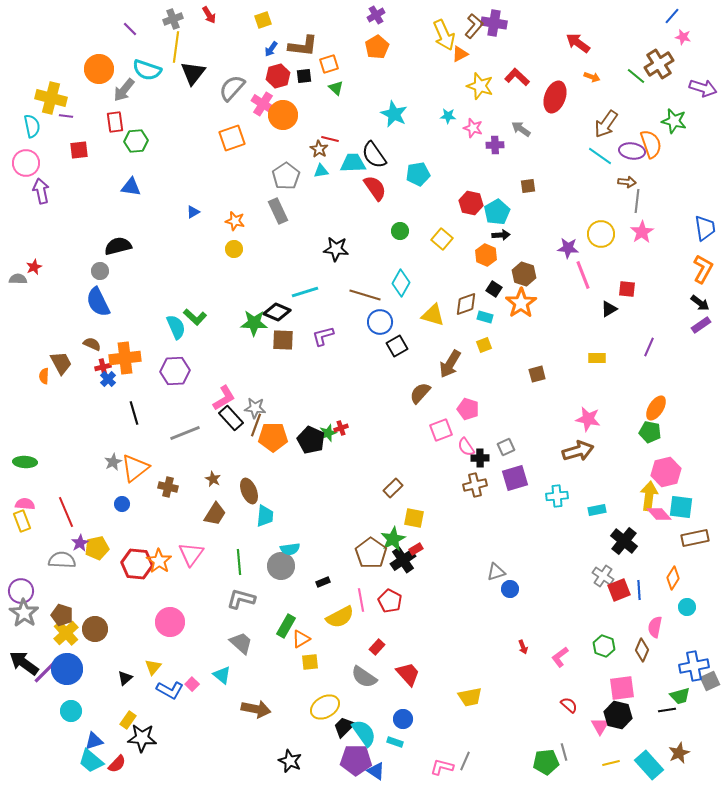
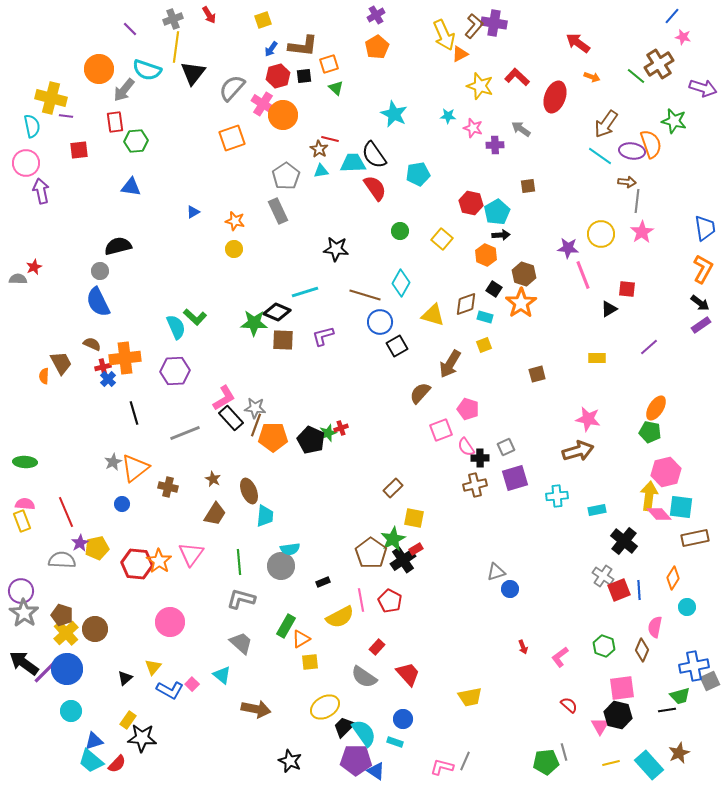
purple line at (649, 347): rotated 24 degrees clockwise
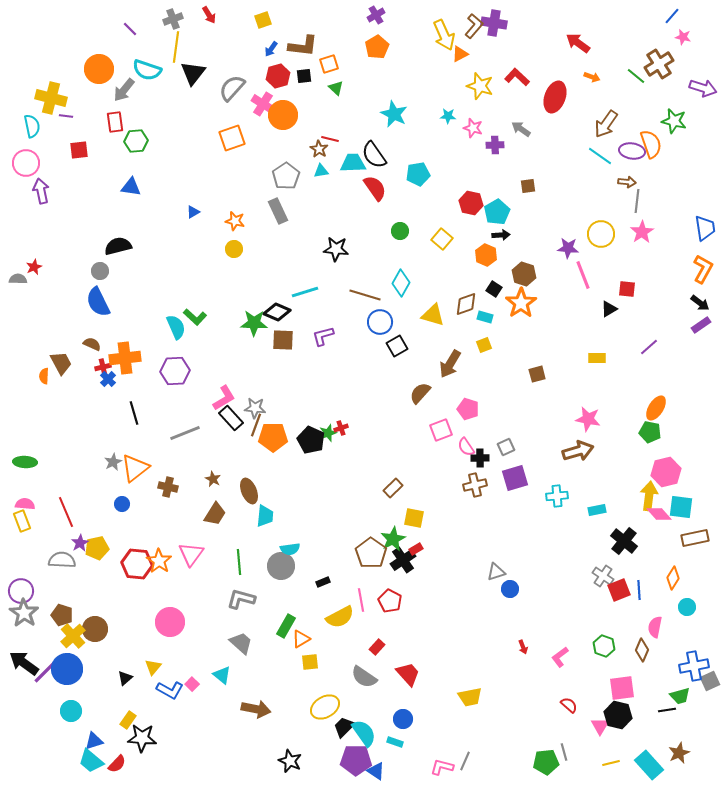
yellow cross at (66, 633): moved 7 px right, 3 px down
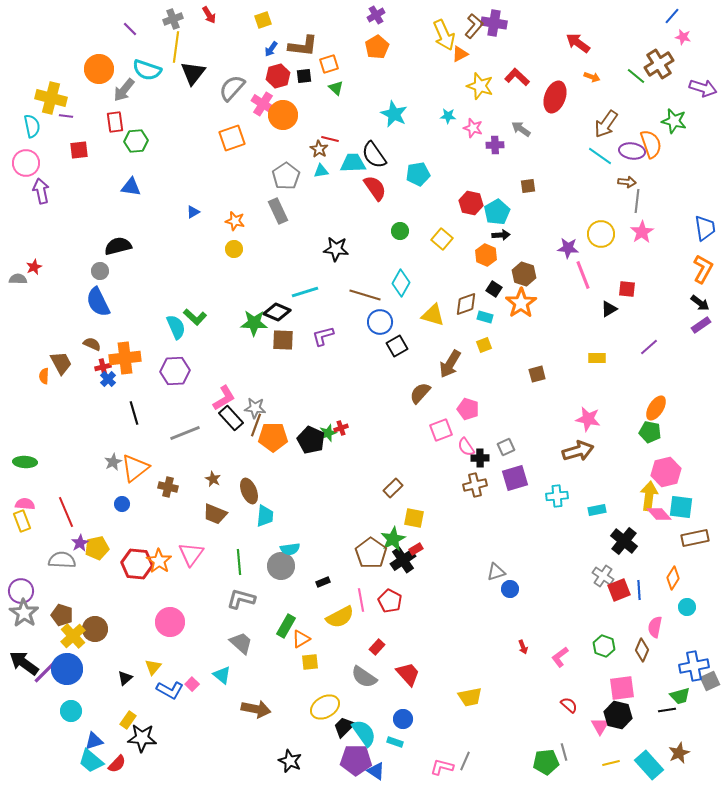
brown trapezoid at (215, 514): rotated 80 degrees clockwise
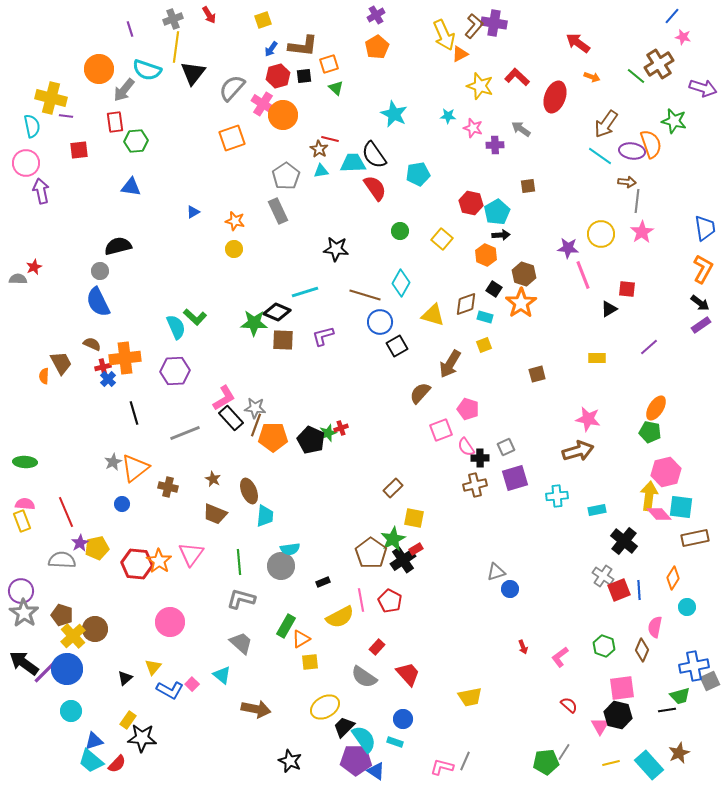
purple line at (130, 29): rotated 28 degrees clockwise
cyan semicircle at (364, 733): moved 6 px down
gray line at (564, 752): rotated 48 degrees clockwise
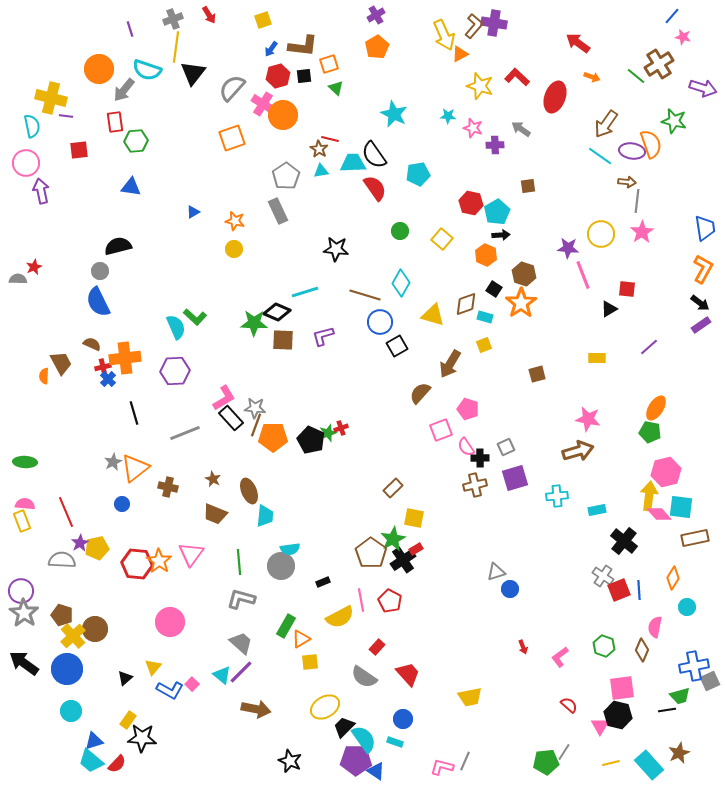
purple line at (45, 672): moved 196 px right
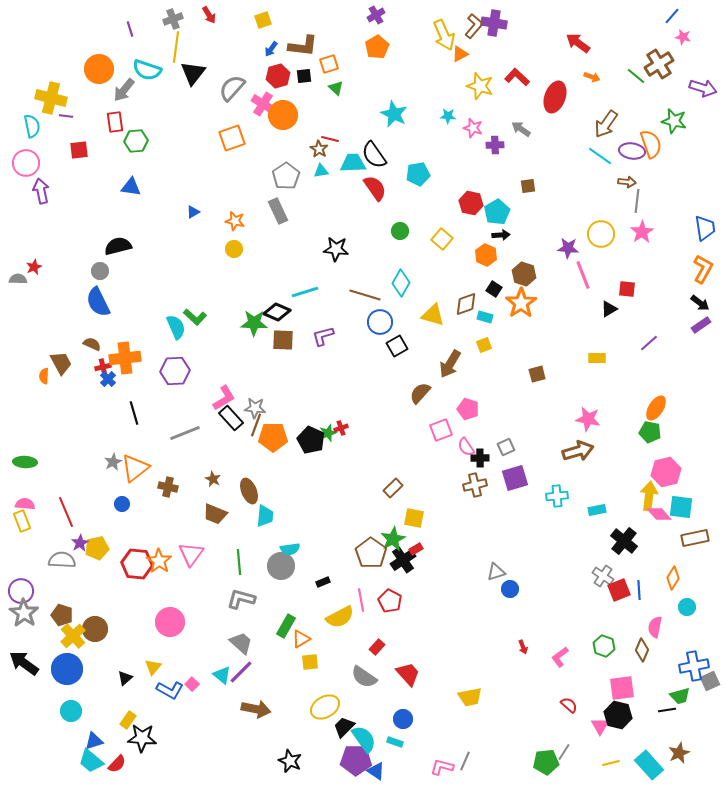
purple line at (649, 347): moved 4 px up
